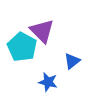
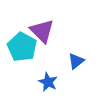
blue triangle: moved 4 px right
blue star: rotated 12 degrees clockwise
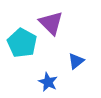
purple triangle: moved 9 px right, 8 px up
cyan pentagon: moved 4 px up
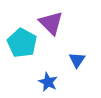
blue triangle: moved 1 px right, 1 px up; rotated 18 degrees counterclockwise
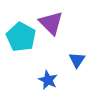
cyan pentagon: moved 1 px left, 6 px up
blue star: moved 2 px up
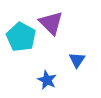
blue star: moved 1 px left
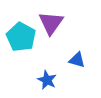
purple triangle: rotated 20 degrees clockwise
blue triangle: rotated 48 degrees counterclockwise
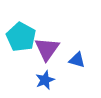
purple triangle: moved 4 px left, 26 px down
blue star: moved 2 px left; rotated 24 degrees clockwise
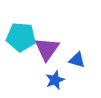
cyan pentagon: rotated 24 degrees counterclockwise
blue star: moved 10 px right
